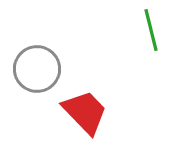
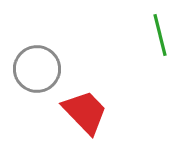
green line: moved 9 px right, 5 px down
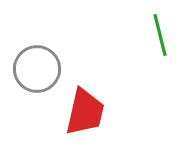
red trapezoid: rotated 57 degrees clockwise
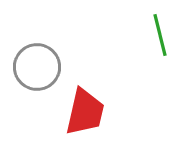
gray circle: moved 2 px up
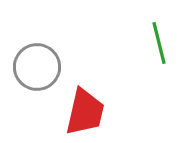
green line: moved 1 px left, 8 px down
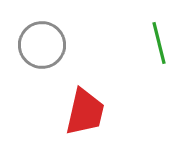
gray circle: moved 5 px right, 22 px up
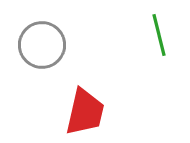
green line: moved 8 px up
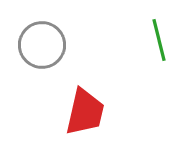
green line: moved 5 px down
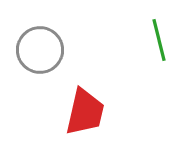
gray circle: moved 2 px left, 5 px down
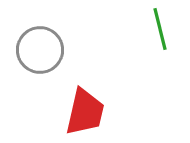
green line: moved 1 px right, 11 px up
